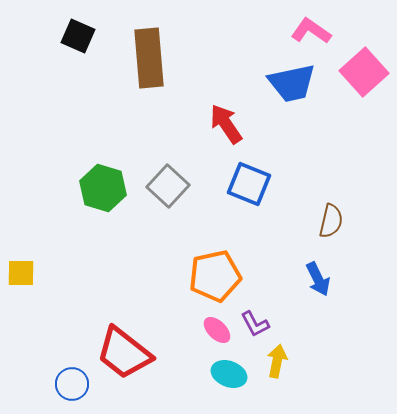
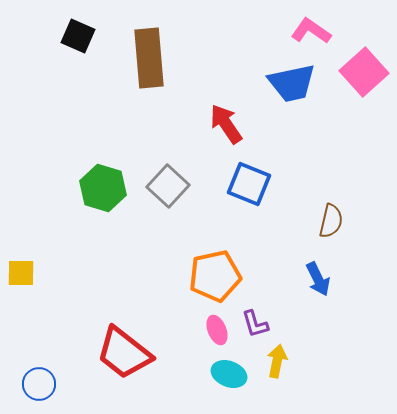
purple L-shape: rotated 12 degrees clockwise
pink ellipse: rotated 24 degrees clockwise
blue circle: moved 33 px left
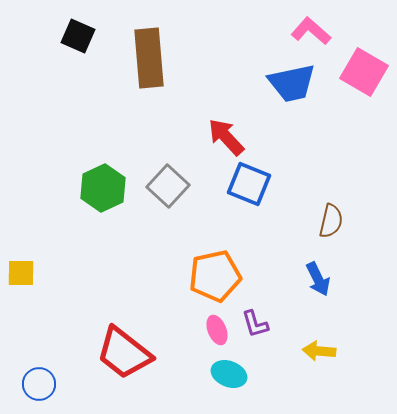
pink L-shape: rotated 6 degrees clockwise
pink square: rotated 18 degrees counterclockwise
red arrow: moved 13 px down; rotated 9 degrees counterclockwise
green hexagon: rotated 18 degrees clockwise
yellow arrow: moved 42 px right, 10 px up; rotated 96 degrees counterclockwise
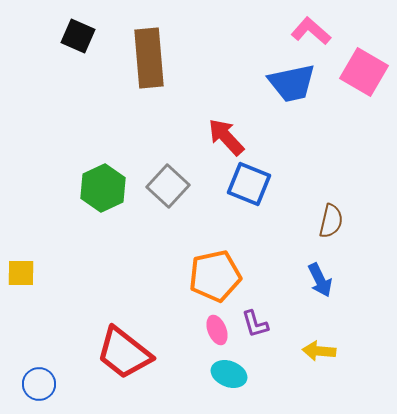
blue arrow: moved 2 px right, 1 px down
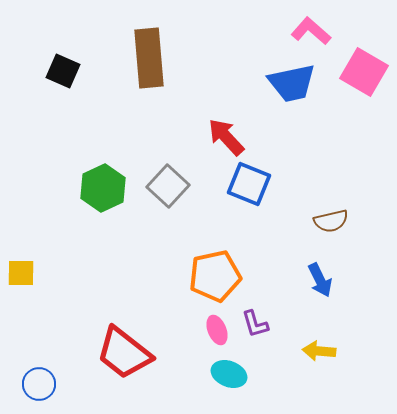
black square: moved 15 px left, 35 px down
brown semicircle: rotated 64 degrees clockwise
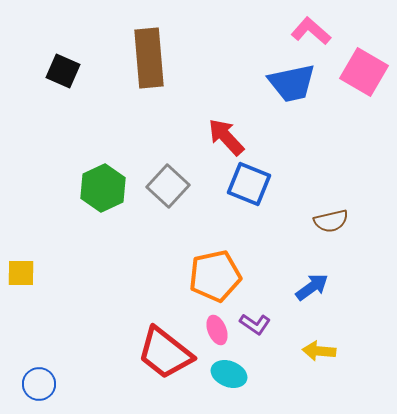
blue arrow: moved 8 px left, 7 px down; rotated 100 degrees counterclockwise
purple L-shape: rotated 40 degrees counterclockwise
red trapezoid: moved 41 px right
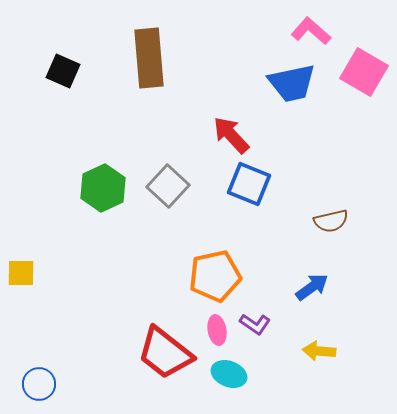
red arrow: moved 5 px right, 2 px up
pink ellipse: rotated 12 degrees clockwise
